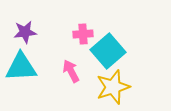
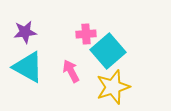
pink cross: moved 3 px right
cyan triangle: moved 7 px right; rotated 32 degrees clockwise
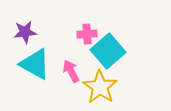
pink cross: moved 1 px right
cyan triangle: moved 7 px right, 3 px up
yellow star: moved 13 px left; rotated 20 degrees counterclockwise
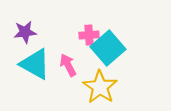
pink cross: moved 2 px right, 1 px down
cyan square: moved 3 px up
pink arrow: moved 3 px left, 6 px up
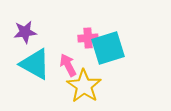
pink cross: moved 1 px left, 3 px down
cyan square: rotated 24 degrees clockwise
yellow star: moved 16 px left, 1 px up
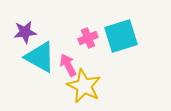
pink cross: rotated 18 degrees counterclockwise
cyan square: moved 13 px right, 12 px up
cyan triangle: moved 5 px right, 7 px up
yellow star: rotated 8 degrees counterclockwise
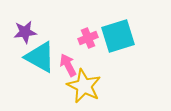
cyan square: moved 3 px left
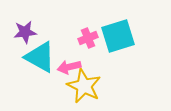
pink arrow: moved 1 px right, 2 px down; rotated 75 degrees counterclockwise
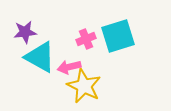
pink cross: moved 2 px left, 1 px down
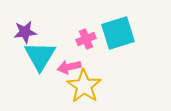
cyan square: moved 3 px up
cyan triangle: moved 1 px up; rotated 32 degrees clockwise
yellow star: rotated 8 degrees clockwise
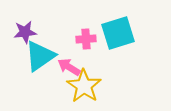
pink cross: rotated 18 degrees clockwise
cyan triangle: rotated 24 degrees clockwise
pink arrow: rotated 45 degrees clockwise
